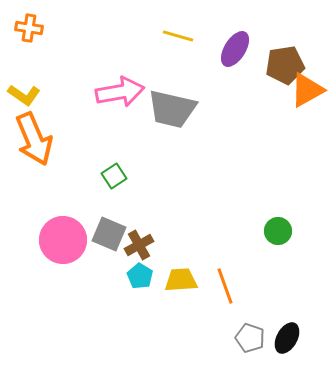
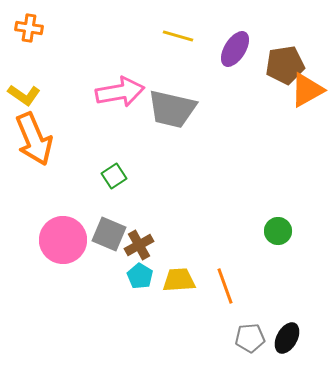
yellow trapezoid: moved 2 px left
gray pentagon: rotated 24 degrees counterclockwise
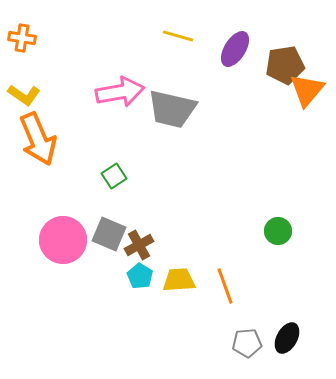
orange cross: moved 7 px left, 10 px down
orange triangle: rotated 21 degrees counterclockwise
orange arrow: moved 4 px right
gray pentagon: moved 3 px left, 5 px down
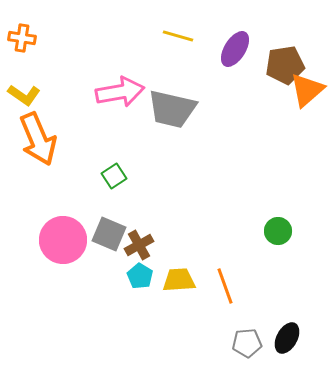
orange triangle: rotated 9 degrees clockwise
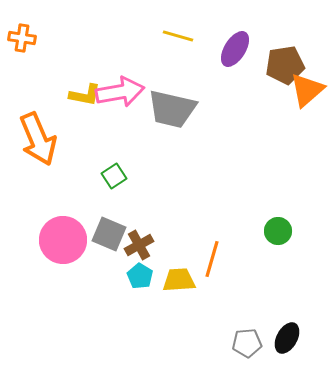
yellow L-shape: moved 61 px right; rotated 24 degrees counterclockwise
orange line: moved 13 px left, 27 px up; rotated 36 degrees clockwise
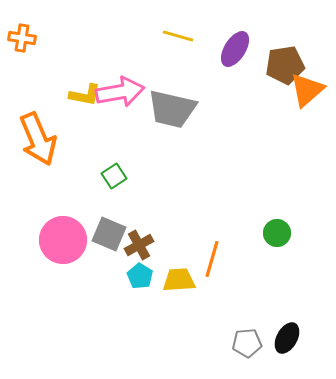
green circle: moved 1 px left, 2 px down
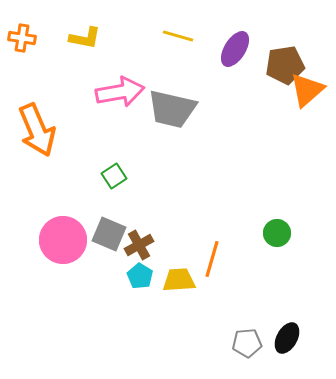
yellow L-shape: moved 57 px up
orange arrow: moved 1 px left, 9 px up
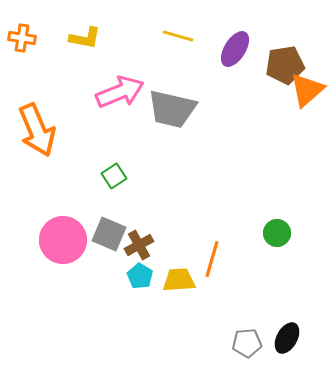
pink arrow: rotated 12 degrees counterclockwise
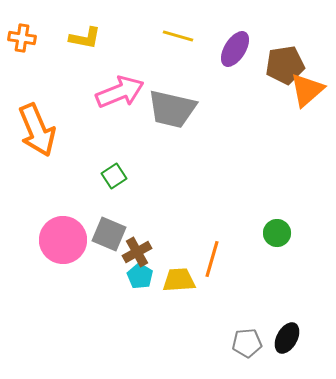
brown cross: moved 2 px left, 7 px down
